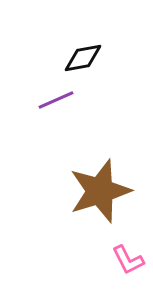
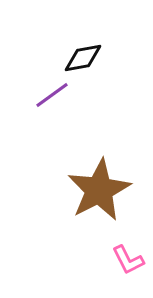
purple line: moved 4 px left, 5 px up; rotated 12 degrees counterclockwise
brown star: moved 1 px left, 1 px up; rotated 10 degrees counterclockwise
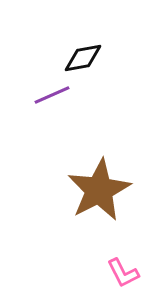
purple line: rotated 12 degrees clockwise
pink L-shape: moved 5 px left, 13 px down
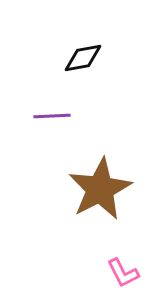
purple line: moved 21 px down; rotated 21 degrees clockwise
brown star: moved 1 px right, 1 px up
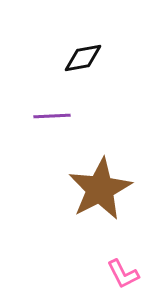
pink L-shape: moved 1 px down
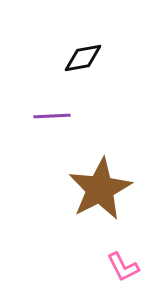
pink L-shape: moved 7 px up
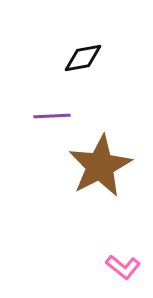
brown star: moved 23 px up
pink L-shape: rotated 24 degrees counterclockwise
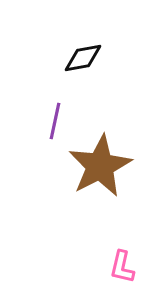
purple line: moved 3 px right, 5 px down; rotated 75 degrees counterclockwise
pink L-shape: moved 1 px left; rotated 64 degrees clockwise
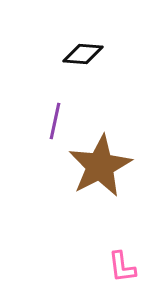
black diamond: moved 4 px up; rotated 15 degrees clockwise
pink L-shape: rotated 20 degrees counterclockwise
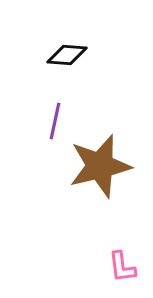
black diamond: moved 16 px left, 1 px down
brown star: rotated 14 degrees clockwise
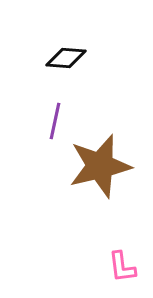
black diamond: moved 1 px left, 3 px down
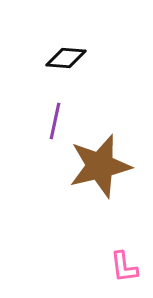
pink L-shape: moved 2 px right
